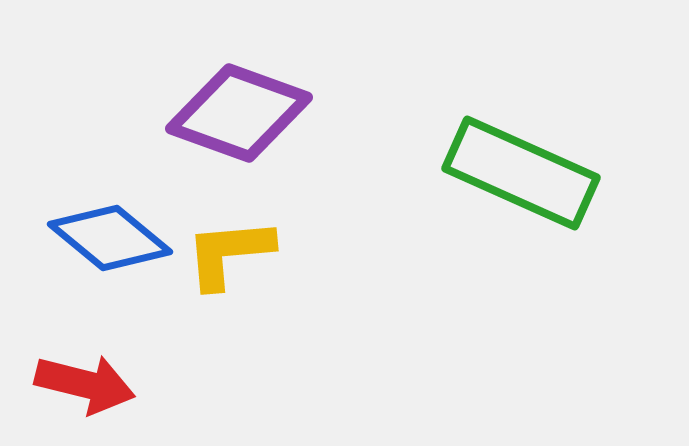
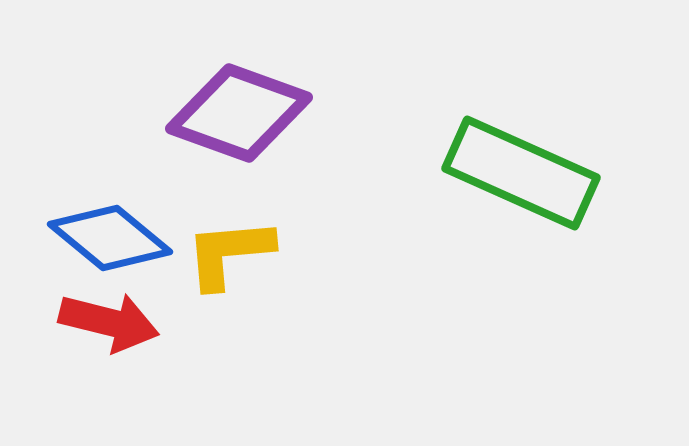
red arrow: moved 24 px right, 62 px up
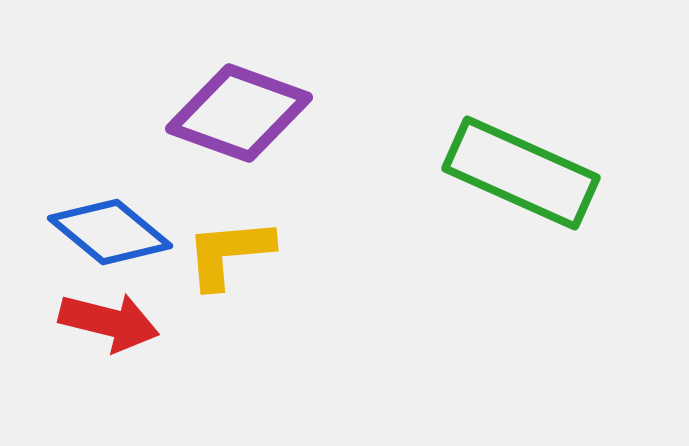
blue diamond: moved 6 px up
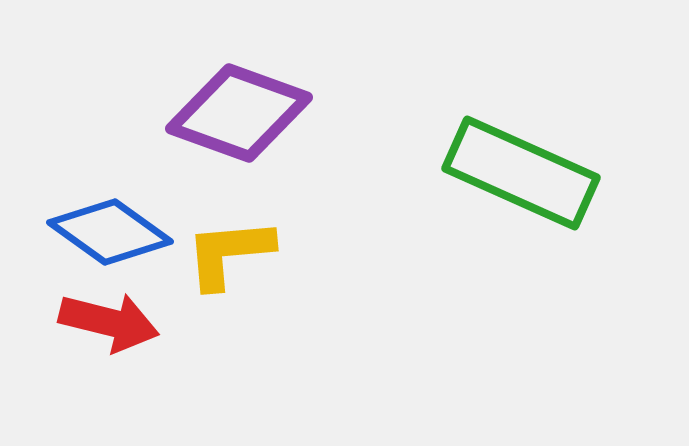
blue diamond: rotated 4 degrees counterclockwise
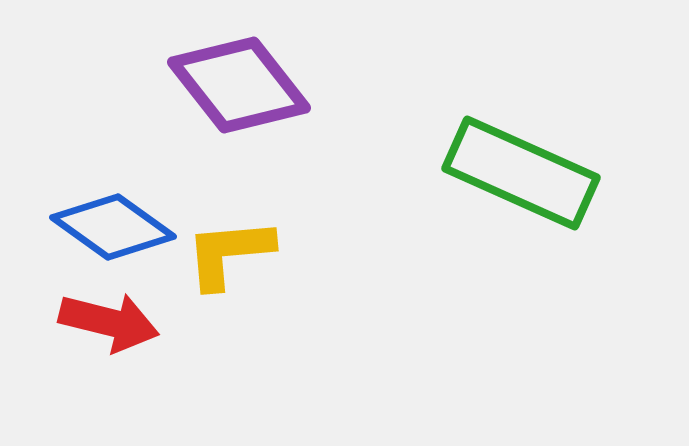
purple diamond: moved 28 px up; rotated 32 degrees clockwise
blue diamond: moved 3 px right, 5 px up
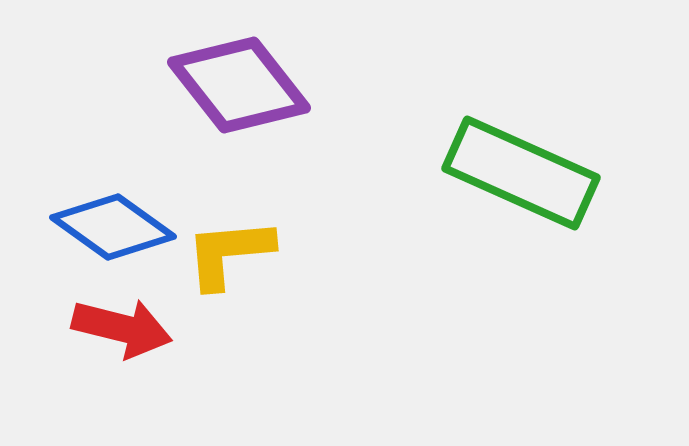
red arrow: moved 13 px right, 6 px down
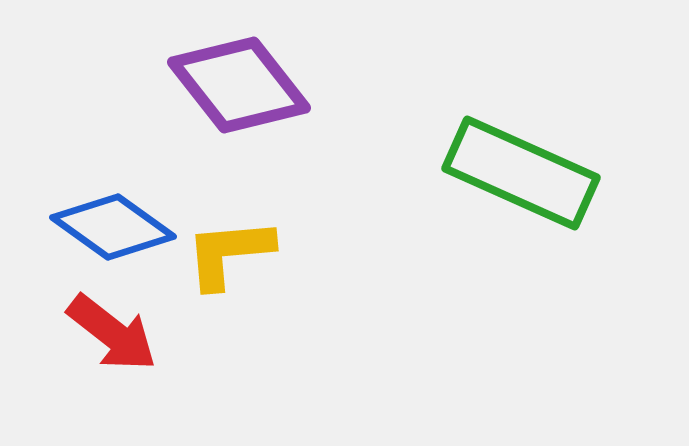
red arrow: moved 10 px left, 5 px down; rotated 24 degrees clockwise
